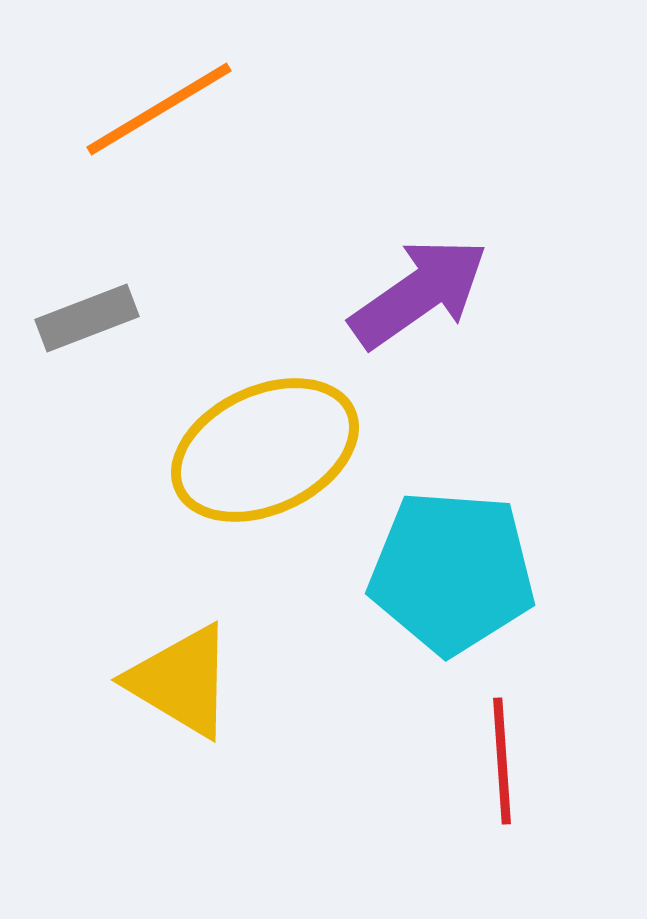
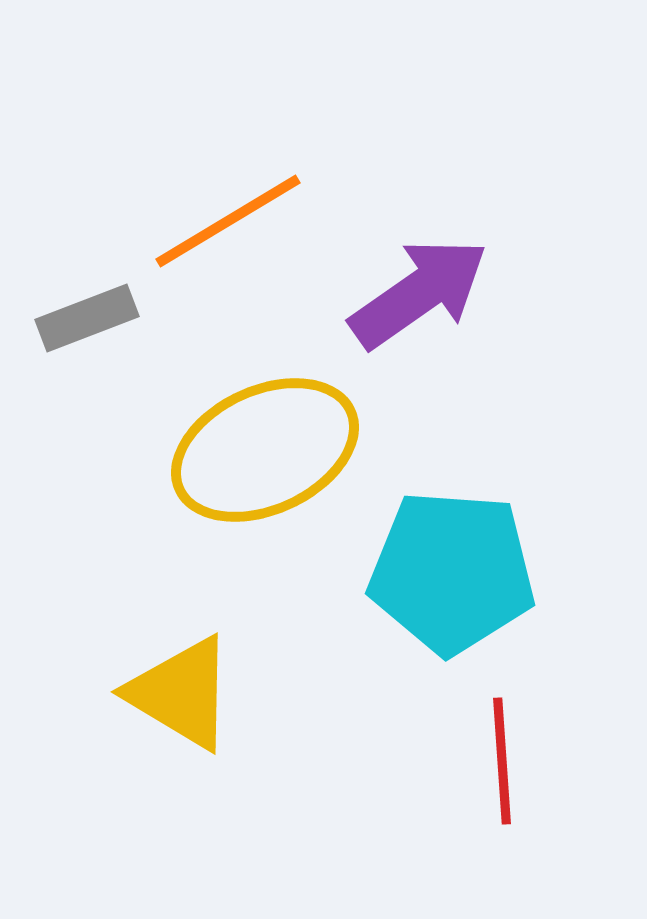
orange line: moved 69 px right, 112 px down
yellow triangle: moved 12 px down
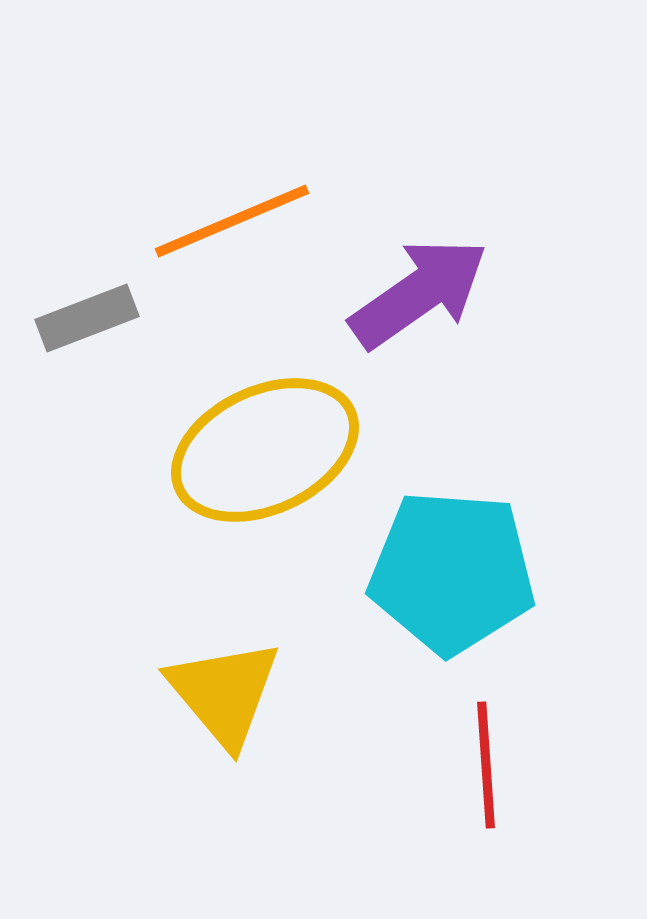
orange line: moved 4 px right; rotated 8 degrees clockwise
yellow triangle: moved 43 px right; rotated 19 degrees clockwise
red line: moved 16 px left, 4 px down
